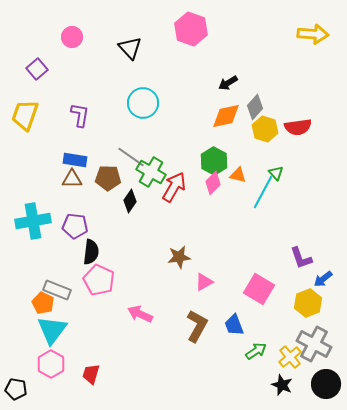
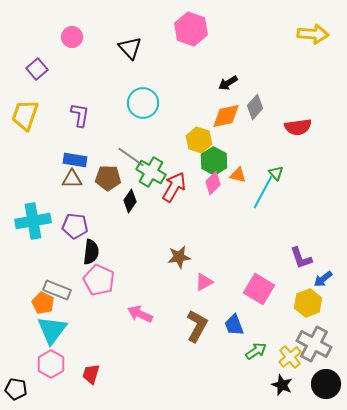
yellow hexagon at (265, 129): moved 66 px left, 11 px down
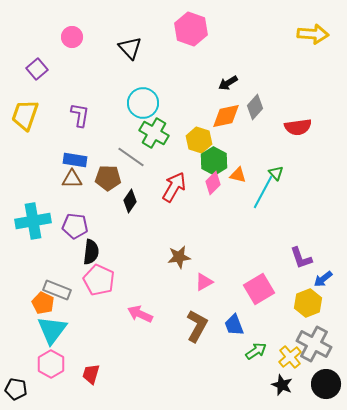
green cross at (151, 172): moved 3 px right, 39 px up
pink square at (259, 289): rotated 28 degrees clockwise
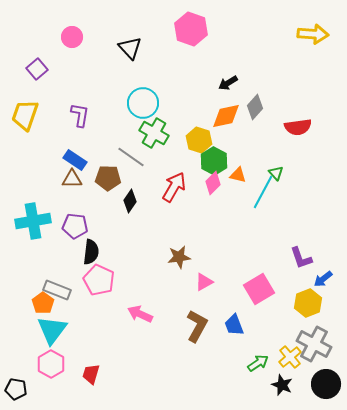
blue rectangle at (75, 160): rotated 25 degrees clockwise
orange pentagon at (43, 303): rotated 10 degrees clockwise
green arrow at (256, 351): moved 2 px right, 12 px down
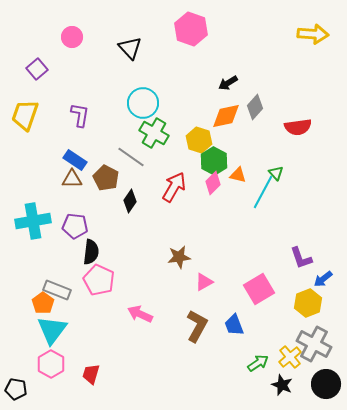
brown pentagon at (108, 178): moved 2 px left; rotated 25 degrees clockwise
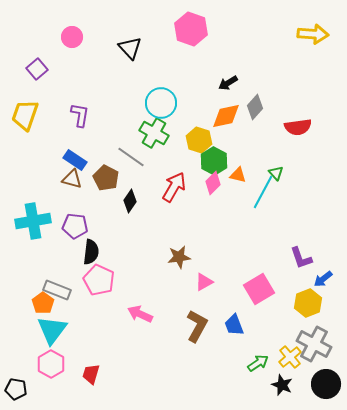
cyan circle at (143, 103): moved 18 px right
brown triangle at (72, 179): rotated 15 degrees clockwise
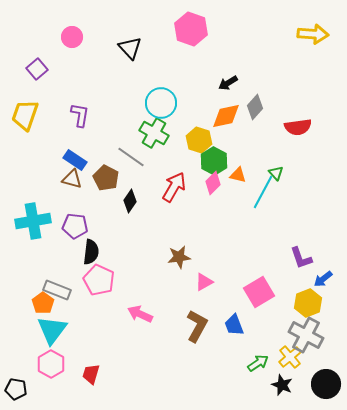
pink square at (259, 289): moved 3 px down
gray cross at (314, 344): moved 8 px left, 9 px up
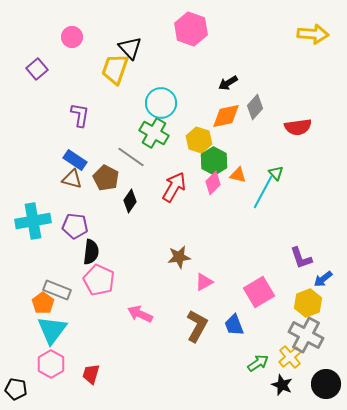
yellow trapezoid at (25, 115): moved 90 px right, 46 px up
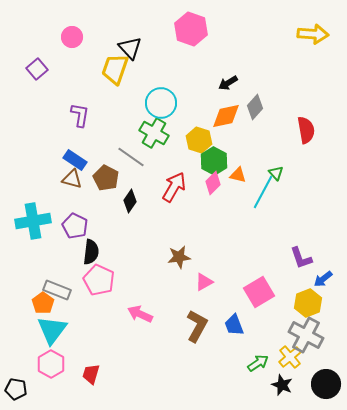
red semicircle at (298, 127): moved 8 px right, 3 px down; rotated 92 degrees counterclockwise
purple pentagon at (75, 226): rotated 20 degrees clockwise
